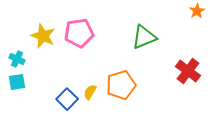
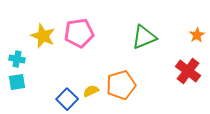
orange star: moved 24 px down
cyan cross: rotated 14 degrees counterclockwise
yellow semicircle: moved 1 px right, 1 px up; rotated 35 degrees clockwise
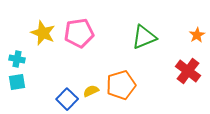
yellow star: moved 3 px up
